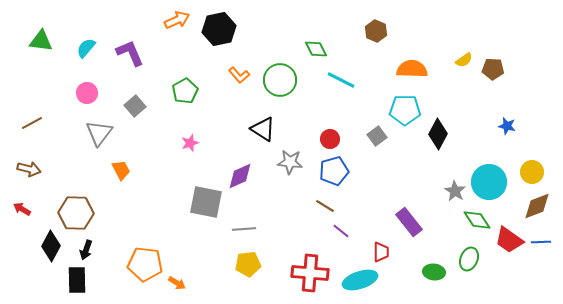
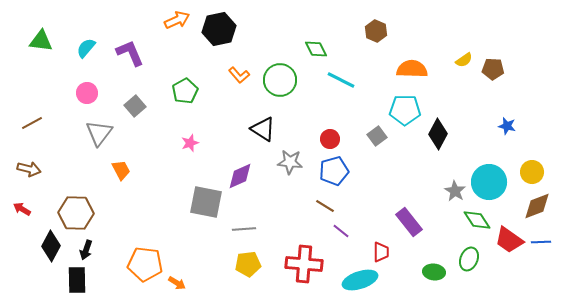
red cross at (310, 273): moved 6 px left, 9 px up
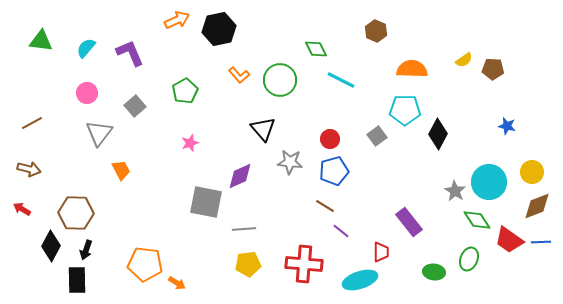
black triangle at (263, 129): rotated 16 degrees clockwise
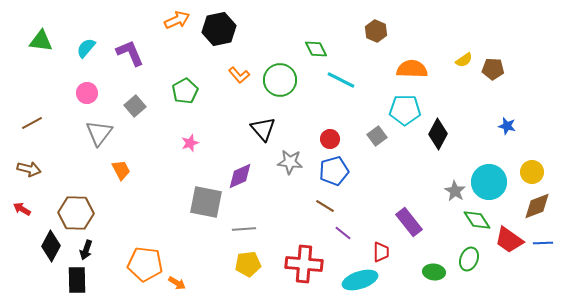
purple line at (341, 231): moved 2 px right, 2 px down
blue line at (541, 242): moved 2 px right, 1 px down
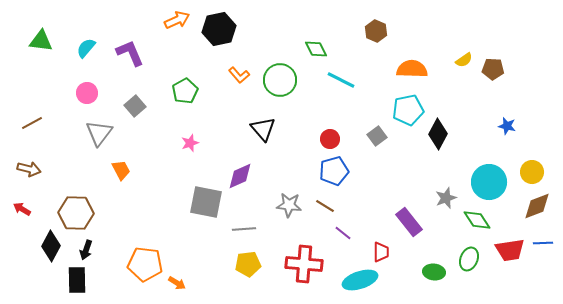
cyan pentagon at (405, 110): moved 3 px right; rotated 12 degrees counterclockwise
gray star at (290, 162): moved 1 px left, 43 px down
gray star at (455, 191): moved 9 px left, 7 px down; rotated 20 degrees clockwise
red trapezoid at (509, 240): moved 1 px right, 10 px down; rotated 44 degrees counterclockwise
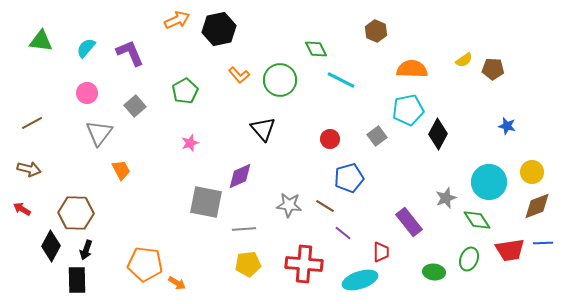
blue pentagon at (334, 171): moved 15 px right, 7 px down
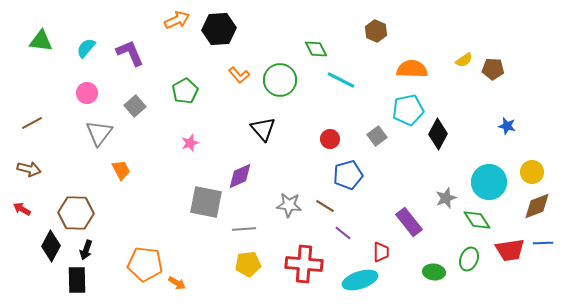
black hexagon at (219, 29): rotated 8 degrees clockwise
blue pentagon at (349, 178): moved 1 px left, 3 px up
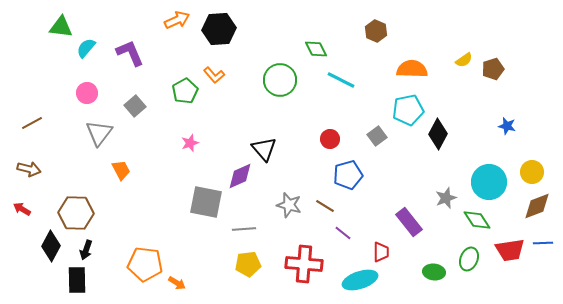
green triangle at (41, 41): moved 20 px right, 14 px up
brown pentagon at (493, 69): rotated 20 degrees counterclockwise
orange L-shape at (239, 75): moved 25 px left
black triangle at (263, 129): moved 1 px right, 20 px down
gray star at (289, 205): rotated 10 degrees clockwise
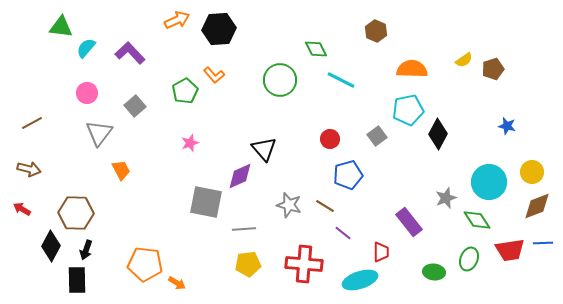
purple L-shape at (130, 53): rotated 20 degrees counterclockwise
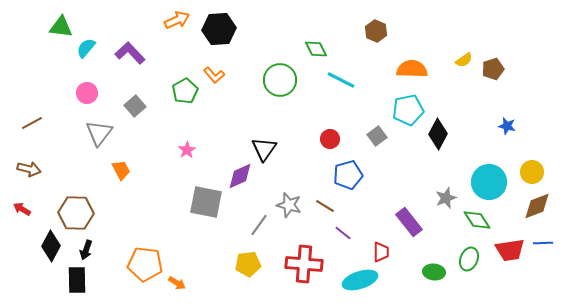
pink star at (190, 143): moved 3 px left, 7 px down; rotated 12 degrees counterclockwise
black triangle at (264, 149): rotated 16 degrees clockwise
gray line at (244, 229): moved 15 px right, 4 px up; rotated 50 degrees counterclockwise
